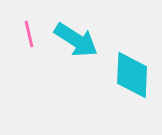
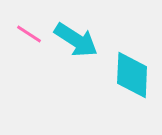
pink line: rotated 44 degrees counterclockwise
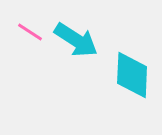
pink line: moved 1 px right, 2 px up
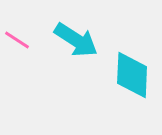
pink line: moved 13 px left, 8 px down
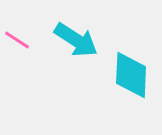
cyan diamond: moved 1 px left
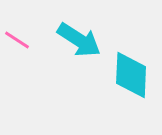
cyan arrow: moved 3 px right
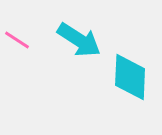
cyan diamond: moved 1 px left, 2 px down
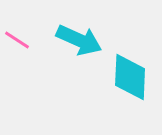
cyan arrow: rotated 9 degrees counterclockwise
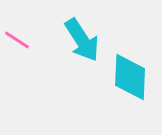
cyan arrow: moved 3 px right; rotated 33 degrees clockwise
